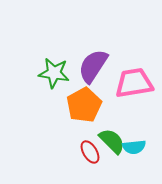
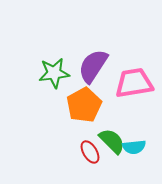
green star: rotated 16 degrees counterclockwise
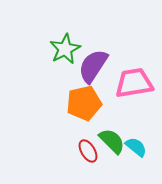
green star: moved 11 px right, 24 px up; rotated 20 degrees counterclockwise
orange pentagon: moved 2 px up; rotated 16 degrees clockwise
cyan semicircle: moved 2 px right; rotated 135 degrees counterclockwise
red ellipse: moved 2 px left, 1 px up
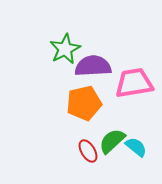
purple semicircle: rotated 54 degrees clockwise
green semicircle: rotated 88 degrees counterclockwise
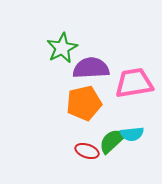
green star: moved 3 px left, 1 px up
purple semicircle: moved 2 px left, 2 px down
cyan semicircle: moved 4 px left, 13 px up; rotated 135 degrees clockwise
red ellipse: moved 1 px left; rotated 40 degrees counterclockwise
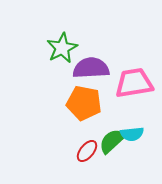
orange pentagon: rotated 24 degrees clockwise
red ellipse: rotated 70 degrees counterclockwise
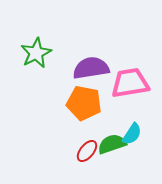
green star: moved 26 px left, 5 px down
purple semicircle: rotated 6 degrees counterclockwise
pink trapezoid: moved 4 px left
cyan semicircle: rotated 50 degrees counterclockwise
green semicircle: moved 3 px down; rotated 24 degrees clockwise
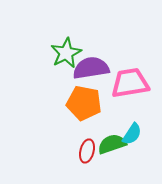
green star: moved 30 px right
red ellipse: rotated 25 degrees counterclockwise
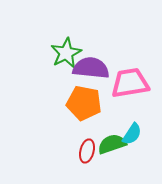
purple semicircle: rotated 15 degrees clockwise
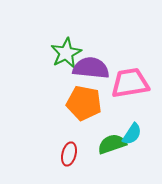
red ellipse: moved 18 px left, 3 px down
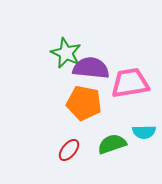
green star: rotated 20 degrees counterclockwise
cyan semicircle: moved 12 px right, 2 px up; rotated 55 degrees clockwise
red ellipse: moved 4 px up; rotated 25 degrees clockwise
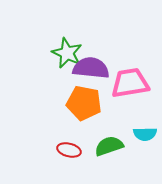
green star: moved 1 px right
cyan semicircle: moved 1 px right, 2 px down
green semicircle: moved 3 px left, 2 px down
red ellipse: rotated 65 degrees clockwise
